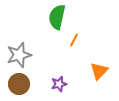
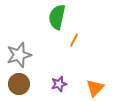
orange triangle: moved 4 px left, 17 px down
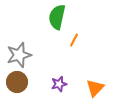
brown circle: moved 2 px left, 2 px up
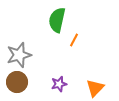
green semicircle: moved 3 px down
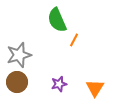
green semicircle: rotated 35 degrees counterclockwise
orange triangle: rotated 12 degrees counterclockwise
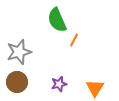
gray star: moved 3 px up
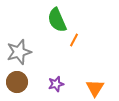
purple star: moved 3 px left
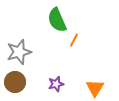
brown circle: moved 2 px left
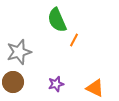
brown circle: moved 2 px left
orange triangle: rotated 36 degrees counterclockwise
